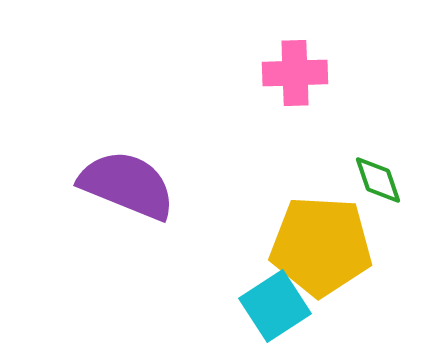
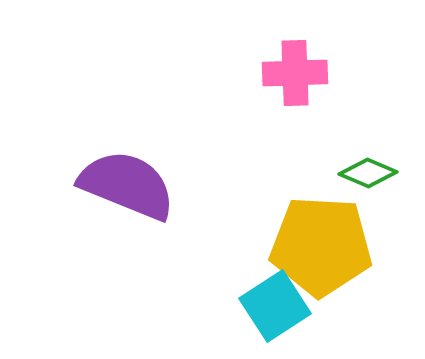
green diamond: moved 10 px left, 7 px up; rotated 48 degrees counterclockwise
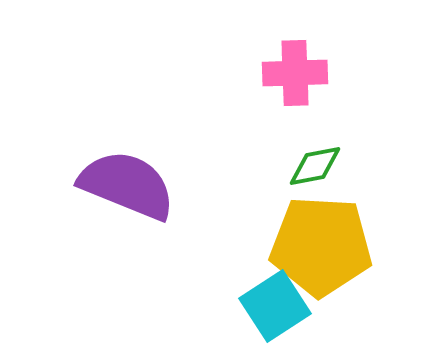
green diamond: moved 53 px left, 7 px up; rotated 34 degrees counterclockwise
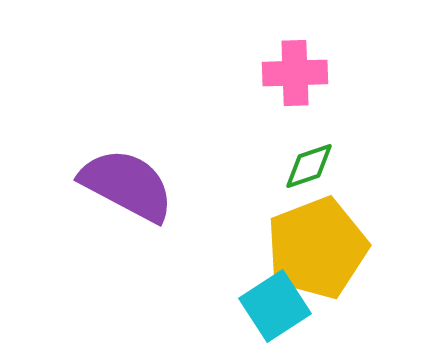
green diamond: moved 6 px left; rotated 8 degrees counterclockwise
purple semicircle: rotated 6 degrees clockwise
yellow pentagon: moved 4 px left, 2 px down; rotated 24 degrees counterclockwise
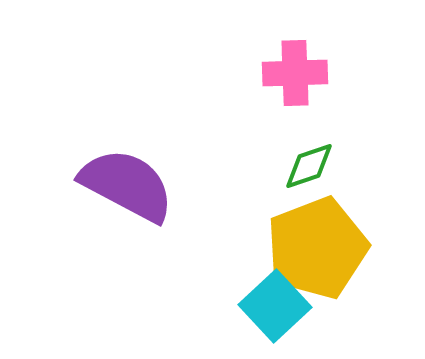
cyan square: rotated 10 degrees counterclockwise
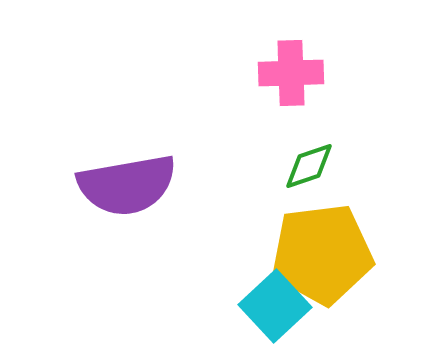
pink cross: moved 4 px left
purple semicircle: rotated 142 degrees clockwise
yellow pentagon: moved 5 px right, 6 px down; rotated 14 degrees clockwise
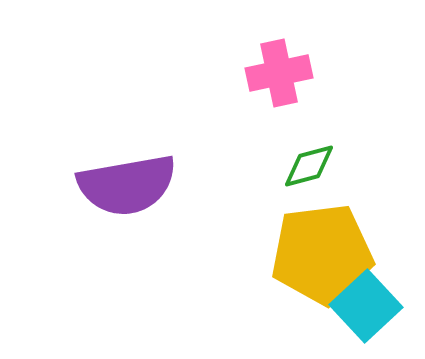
pink cross: moved 12 px left; rotated 10 degrees counterclockwise
green diamond: rotated 4 degrees clockwise
cyan square: moved 91 px right
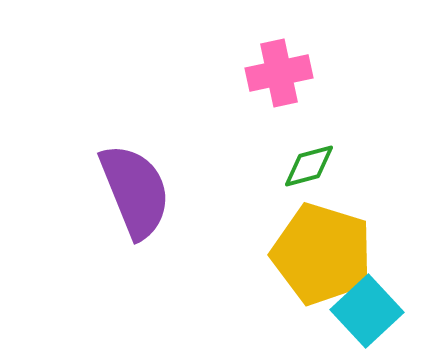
purple semicircle: moved 8 px right, 6 px down; rotated 102 degrees counterclockwise
yellow pentagon: rotated 24 degrees clockwise
cyan square: moved 1 px right, 5 px down
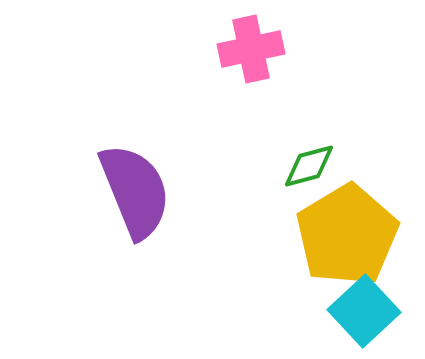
pink cross: moved 28 px left, 24 px up
yellow pentagon: moved 25 px right, 19 px up; rotated 24 degrees clockwise
cyan square: moved 3 px left
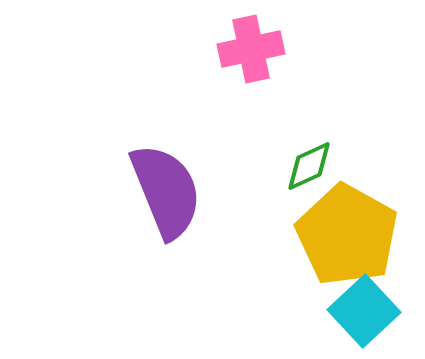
green diamond: rotated 10 degrees counterclockwise
purple semicircle: moved 31 px right
yellow pentagon: rotated 12 degrees counterclockwise
